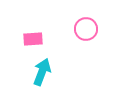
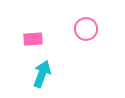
cyan arrow: moved 2 px down
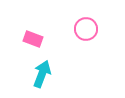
pink rectangle: rotated 24 degrees clockwise
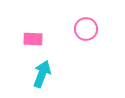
pink rectangle: rotated 18 degrees counterclockwise
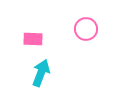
cyan arrow: moved 1 px left, 1 px up
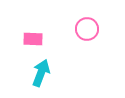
pink circle: moved 1 px right
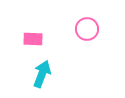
cyan arrow: moved 1 px right, 1 px down
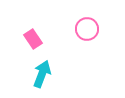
pink rectangle: rotated 54 degrees clockwise
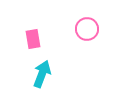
pink rectangle: rotated 24 degrees clockwise
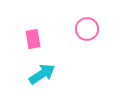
cyan arrow: rotated 36 degrees clockwise
